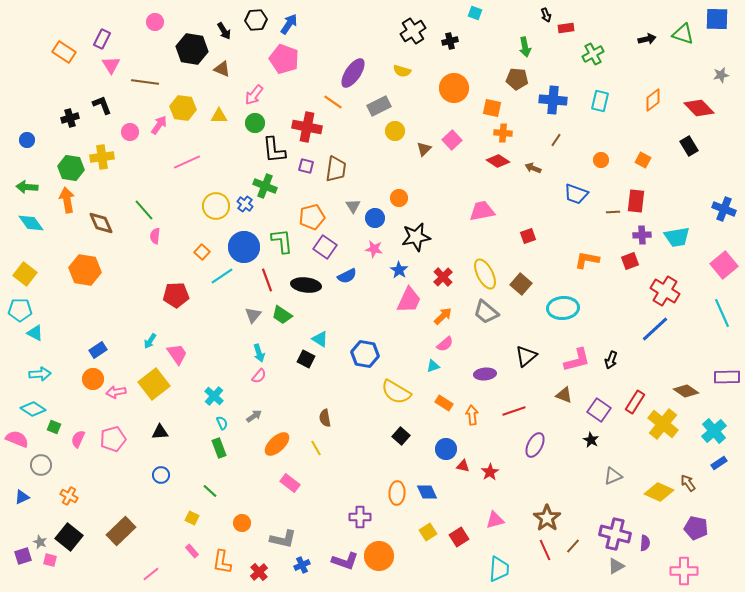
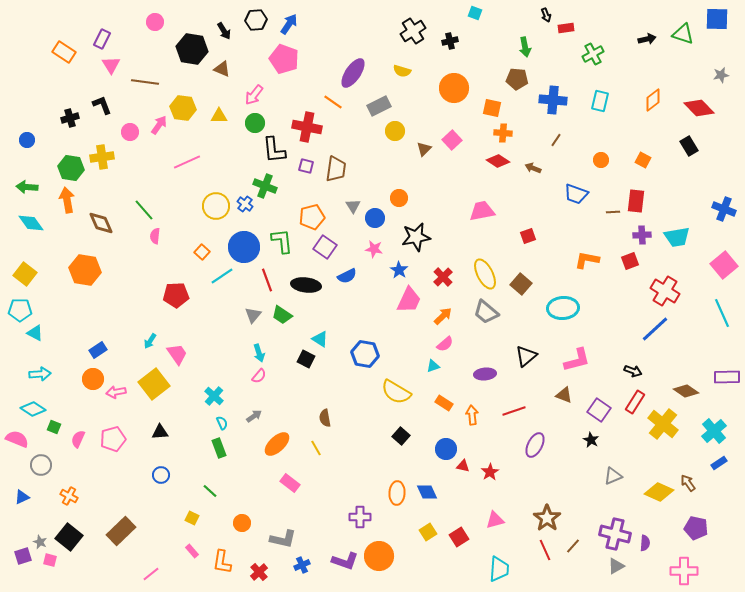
black arrow at (611, 360): moved 22 px right, 11 px down; rotated 90 degrees counterclockwise
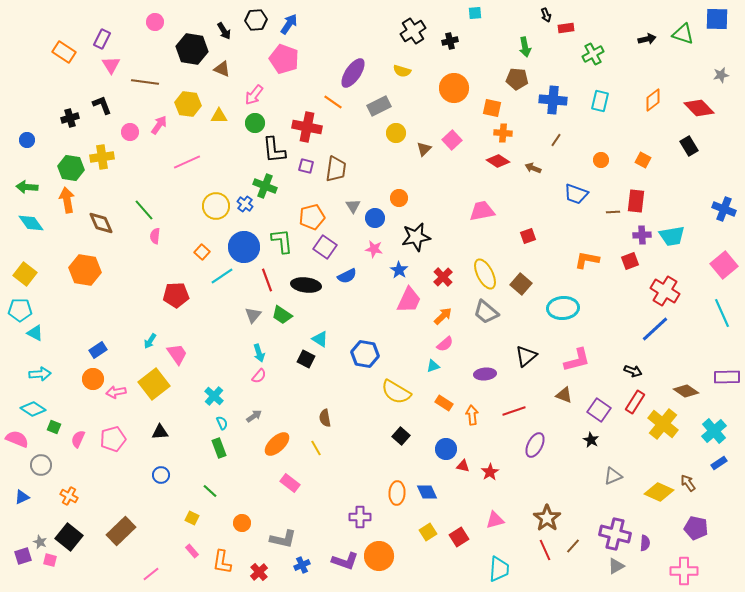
cyan square at (475, 13): rotated 24 degrees counterclockwise
yellow hexagon at (183, 108): moved 5 px right, 4 px up
yellow circle at (395, 131): moved 1 px right, 2 px down
cyan trapezoid at (677, 237): moved 5 px left, 1 px up
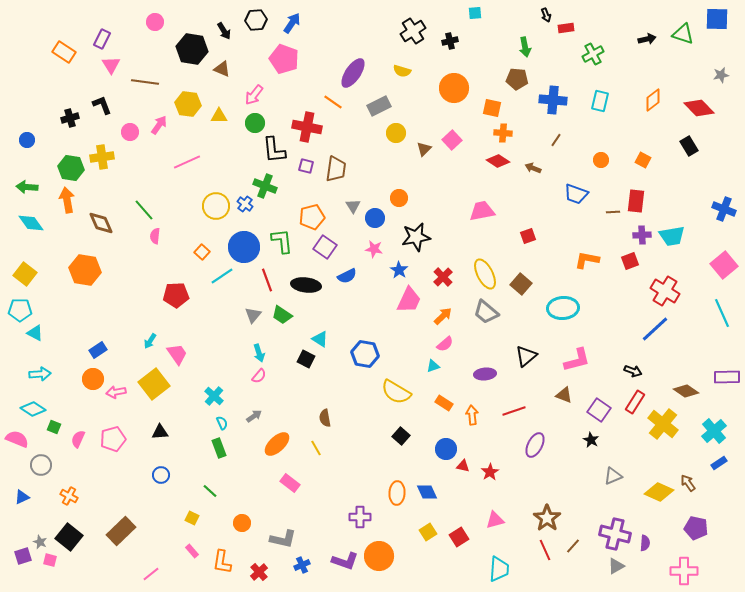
blue arrow at (289, 24): moved 3 px right, 1 px up
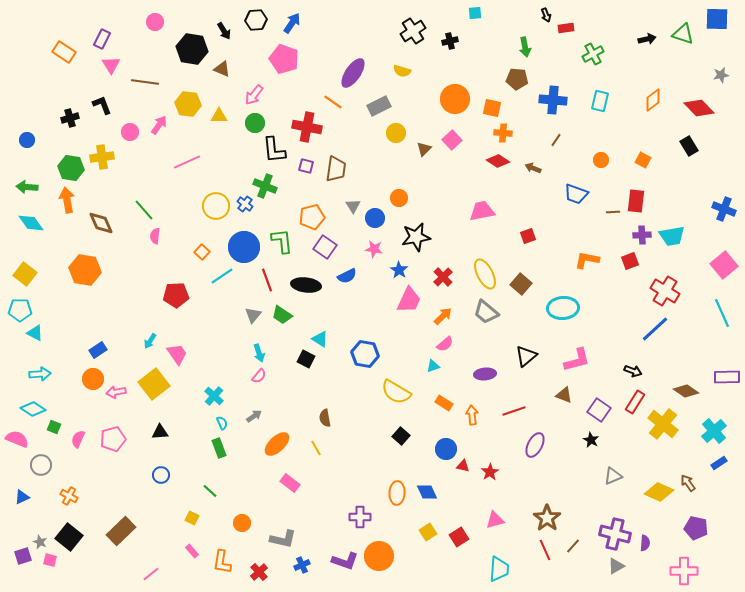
orange circle at (454, 88): moved 1 px right, 11 px down
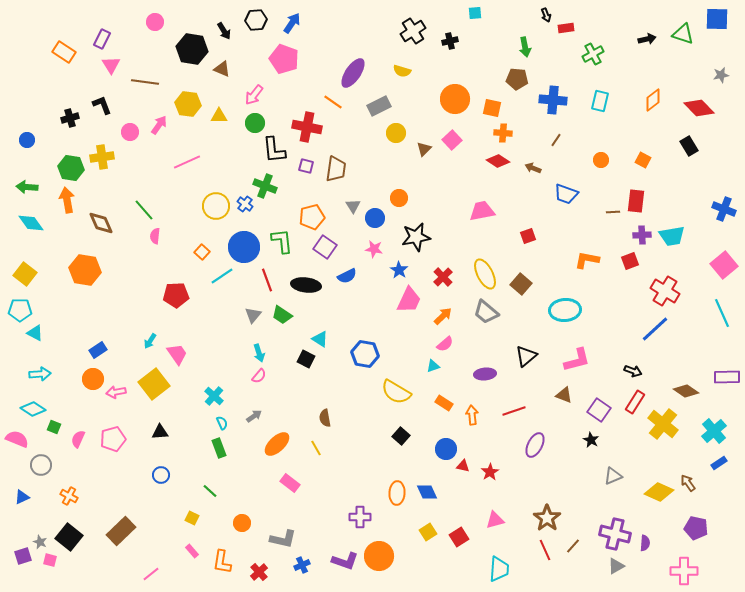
blue trapezoid at (576, 194): moved 10 px left
cyan ellipse at (563, 308): moved 2 px right, 2 px down
